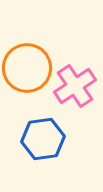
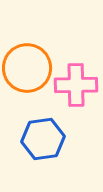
pink cross: moved 1 px right, 1 px up; rotated 33 degrees clockwise
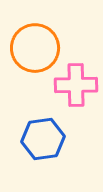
orange circle: moved 8 px right, 20 px up
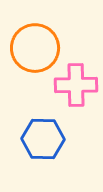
blue hexagon: rotated 9 degrees clockwise
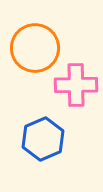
blue hexagon: rotated 24 degrees counterclockwise
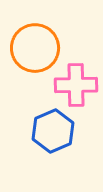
blue hexagon: moved 10 px right, 8 px up
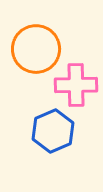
orange circle: moved 1 px right, 1 px down
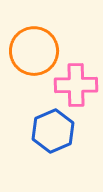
orange circle: moved 2 px left, 2 px down
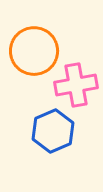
pink cross: rotated 9 degrees counterclockwise
